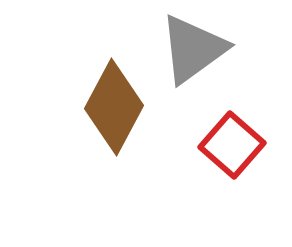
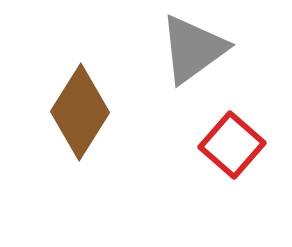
brown diamond: moved 34 px left, 5 px down; rotated 4 degrees clockwise
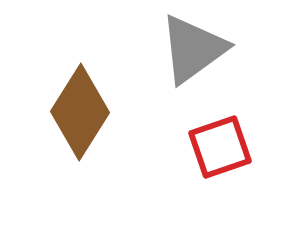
red square: moved 12 px left, 2 px down; rotated 30 degrees clockwise
